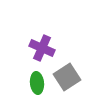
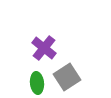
purple cross: moved 2 px right; rotated 15 degrees clockwise
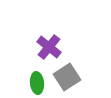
purple cross: moved 5 px right, 1 px up
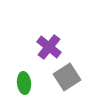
green ellipse: moved 13 px left
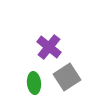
green ellipse: moved 10 px right
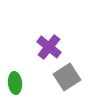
green ellipse: moved 19 px left
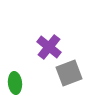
gray square: moved 2 px right, 4 px up; rotated 12 degrees clockwise
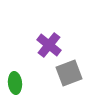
purple cross: moved 2 px up
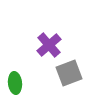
purple cross: rotated 10 degrees clockwise
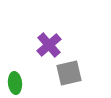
gray square: rotated 8 degrees clockwise
